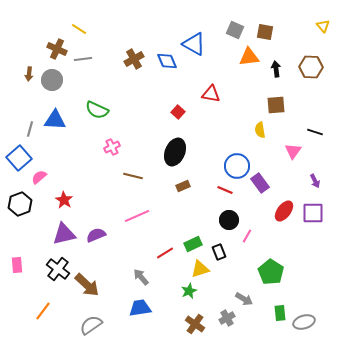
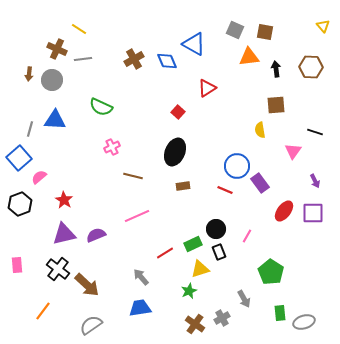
red triangle at (211, 94): moved 4 px left, 6 px up; rotated 42 degrees counterclockwise
green semicircle at (97, 110): moved 4 px right, 3 px up
brown rectangle at (183, 186): rotated 16 degrees clockwise
black circle at (229, 220): moved 13 px left, 9 px down
gray arrow at (244, 299): rotated 30 degrees clockwise
gray cross at (227, 318): moved 5 px left
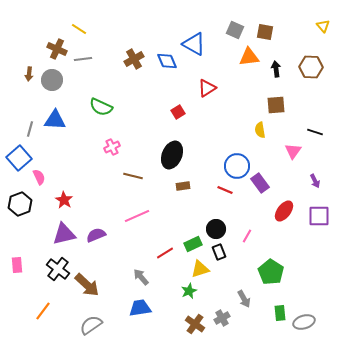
red square at (178, 112): rotated 16 degrees clockwise
black ellipse at (175, 152): moved 3 px left, 3 px down
pink semicircle at (39, 177): rotated 105 degrees clockwise
purple square at (313, 213): moved 6 px right, 3 px down
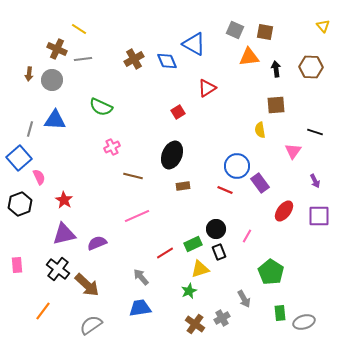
purple semicircle at (96, 235): moved 1 px right, 8 px down
